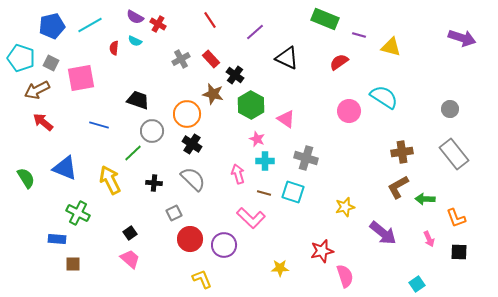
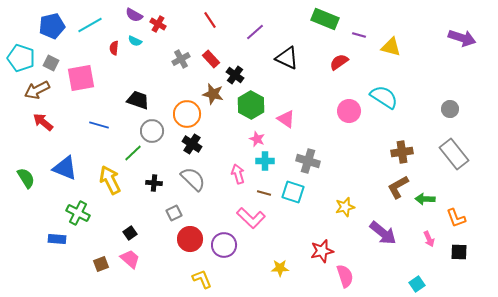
purple semicircle at (135, 17): moved 1 px left, 2 px up
gray cross at (306, 158): moved 2 px right, 3 px down
brown square at (73, 264): moved 28 px right; rotated 21 degrees counterclockwise
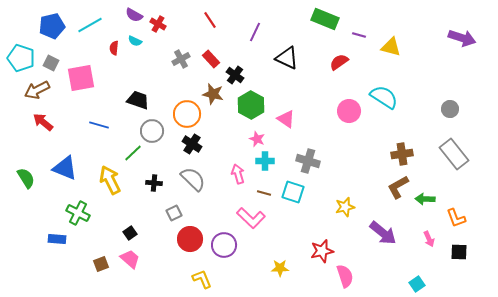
purple line at (255, 32): rotated 24 degrees counterclockwise
brown cross at (402, 152): moved 2 px down
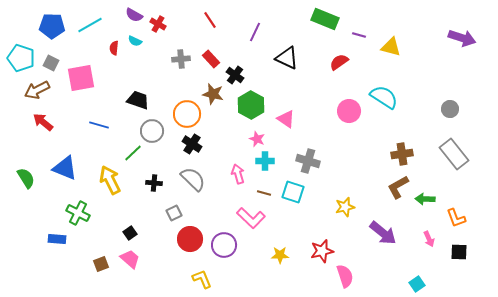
blue pentagon at (52, 26): rotated 15 degrees clockwise
gray cross at (181, 59): rotated 24 degrees clockwise
yellow star at (280, 268): moved 13 px up
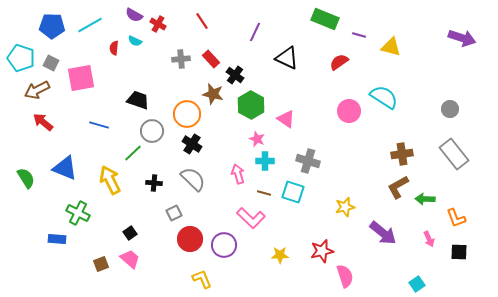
red line at (210, 20): moved 8 px left, 1 px down
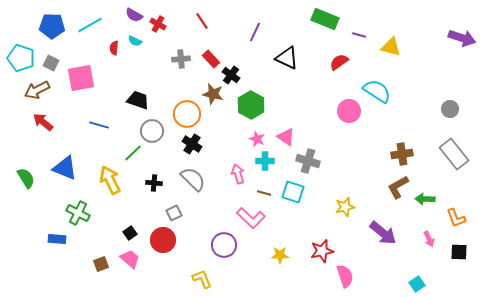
black cross at (235, 75): moved 4 px left
cyan semicircle at (384, 97): moved 7 px left, 6 px up
pink triangle at (286, 119): moved 18 px down
red circle at (190, 239): moved 27 px left, 1 px down
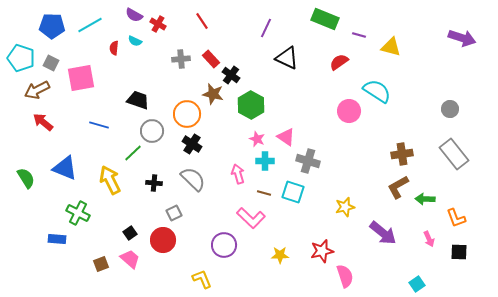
purple line at (255, 32): moved 11 px right, 4 px up
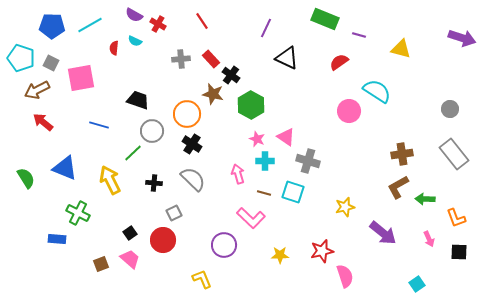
yellow triangle at (391, 47): moved 10 px right, 2 px down
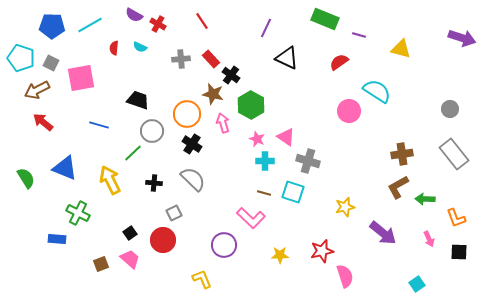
cyan semicircle at (135, 41): moved 5 px right, 6 px down
pink arrow at (238, 174): moved 15 px left, 51 px up
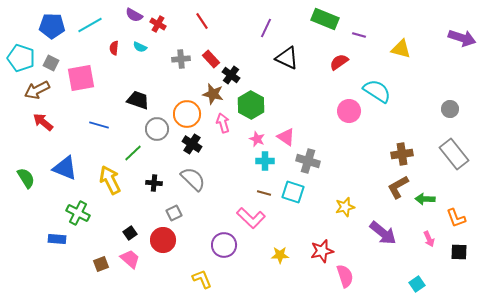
gray circle at (152, 131): moved 5 px right, 2 px up
